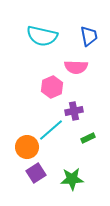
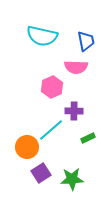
blue trapezoid: moved 3 px left, 5 px down
purple cross: rotated 12 degrees clockwise
purple square: moved 5 px right
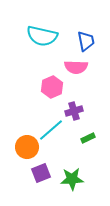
purple cross: rotated 18 degrees counterclockwise
purple square: rotated 12 degrees clockwise
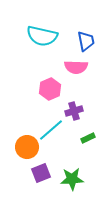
pink hexagon: moved 2 px left, 2 px down
